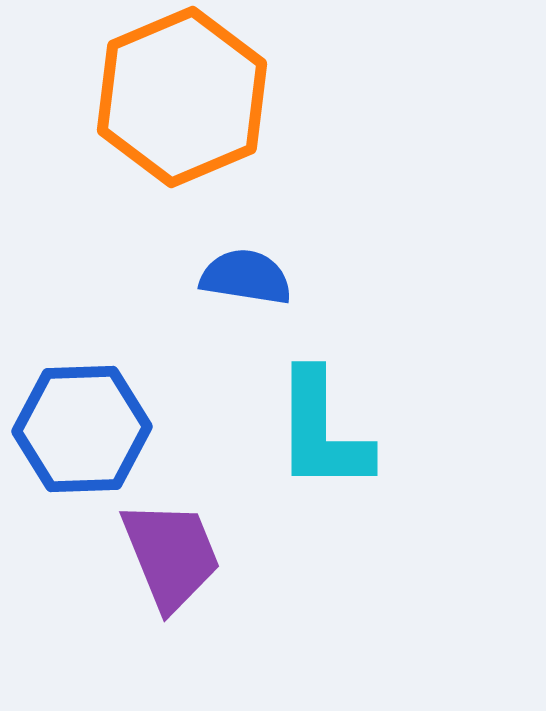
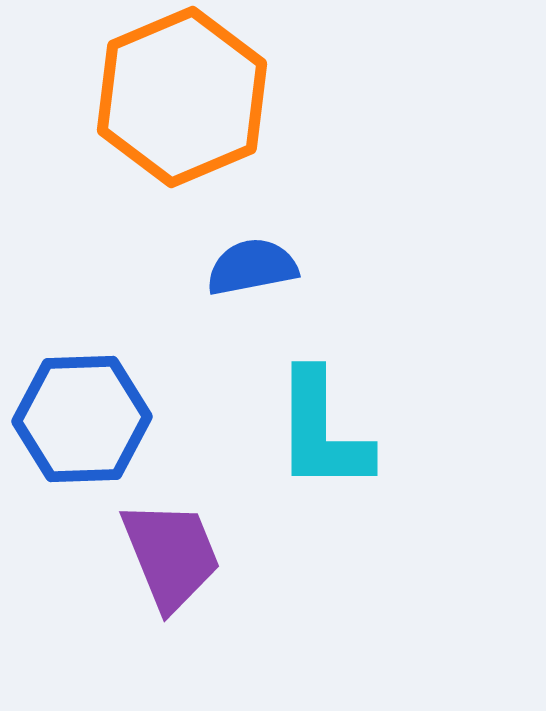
blue semicircle: moved 6 px right, 10 px up; rotated 20 degrees counterclockwise
blue hexagon: moved 10 px up
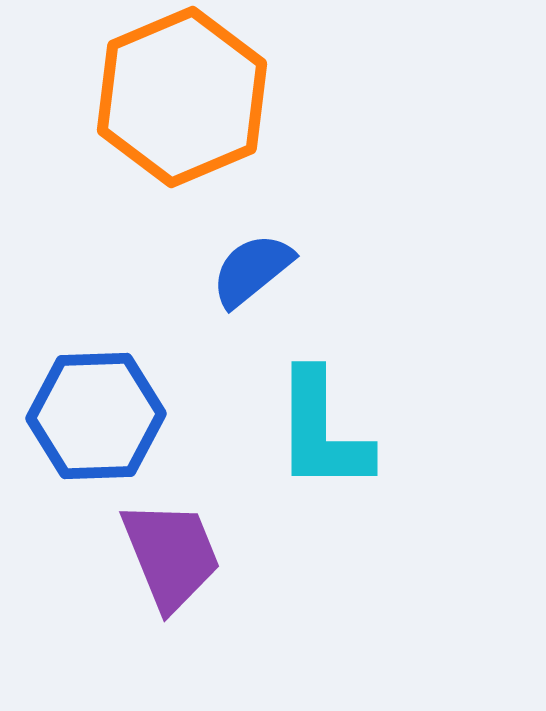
blue semicircle: moved 3 px down; rotated 28 degrees counterclockwise
blue hexagon: moved 14 px right, 3 px up
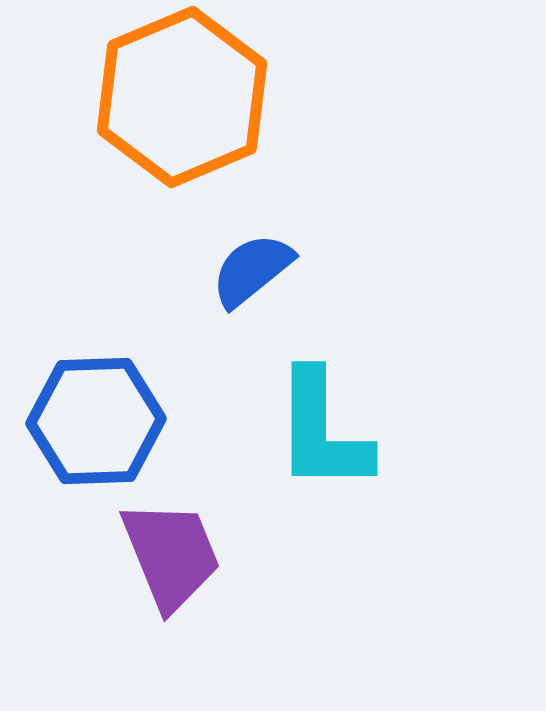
blue hexagon: moved 5 px down
